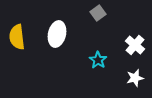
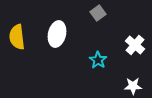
white star: moved 2 px left, 8 px down; rotated 12 degrees clockwise
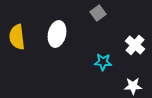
cyan star: moved 5 px right, 2 px down; rotated 30 degrees counterclockwise
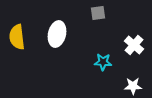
gray square: rotated 28 degrees clockwise
white cross: moved 1 px left
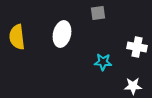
white ellipse: moved 5 px right
white cross: moved 3 px right, 2 px down; rotated 30 degrees counterclockwise
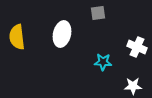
white cross: rotated 12 degrees clockwise
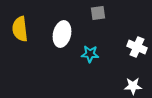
yellow semicircle: moved 3 px right, 8 px up
cyan star: moved 13 px left, 8 px up
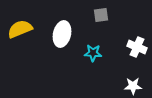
gray square: moved 3 px right, 2 px down
yellow semicircle: rotated 75 degrees clockwise
cyan star: moved 3 px right, 1 px up
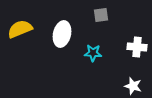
white cross: rotated 18 degrees counterclockwise
white star: rotated 18 degrees clockwise
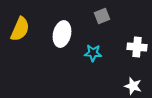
gray square: moved 1 px right, 1 px down; rotated 14 degrees counterclockwise
yellow semicircle: rotated 135 degrees clockwise
